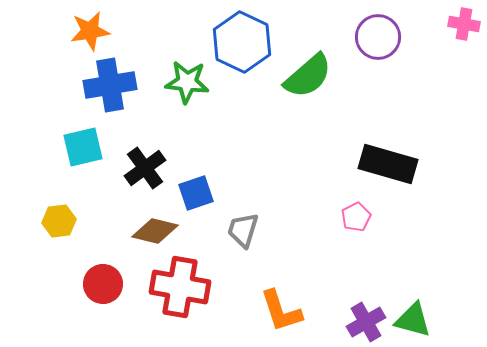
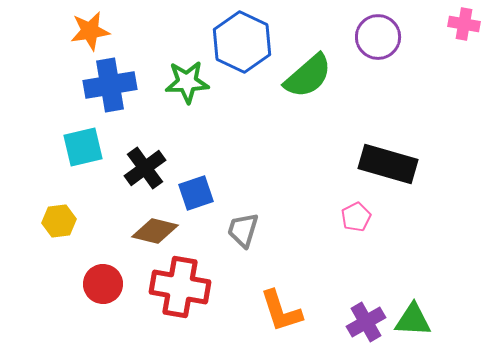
green star: rotated 9 degrees counterclockwise
green triangle: rotated 12 degrees counterclockwise
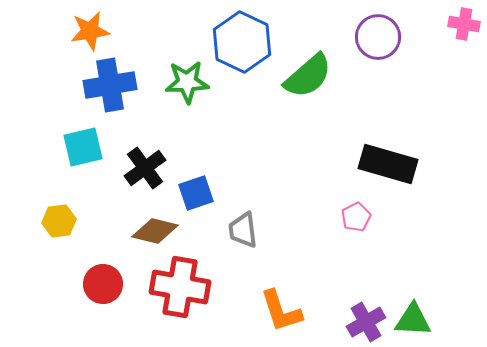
gray trapezoid: rotated 24 degrees counterclockwise
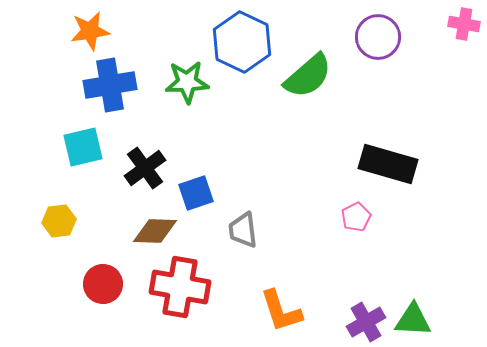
brown diamond: rotated 12 degrees counterclockwise
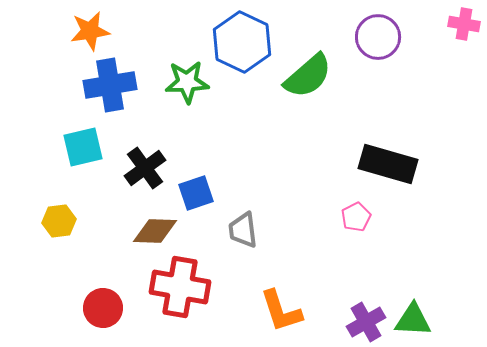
red circle: moved 24 px down
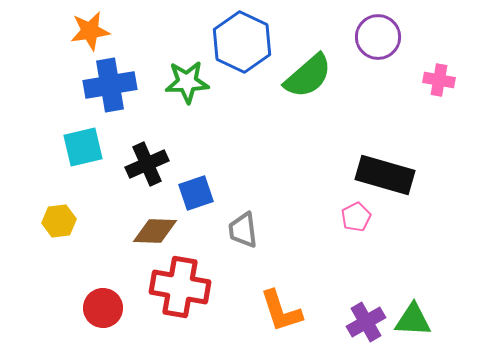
pink cross: moved 25 px left, 56 px down
black rectangle: moved 3 px left, 11 px down
black cross: moved 2 px right, 4 px up; rotated 12 degrees clockwise
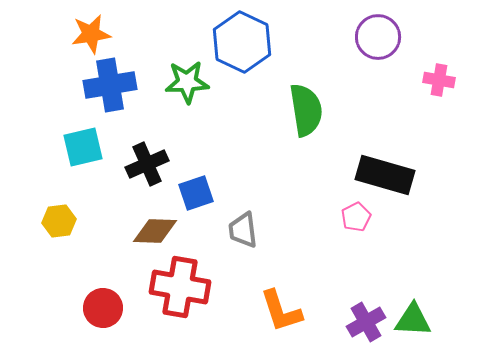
orange star: moved 1 px right, 3 px down
green semicircle: moved 2 px left, 34 px down; rotated 58 degrees counterclockwise
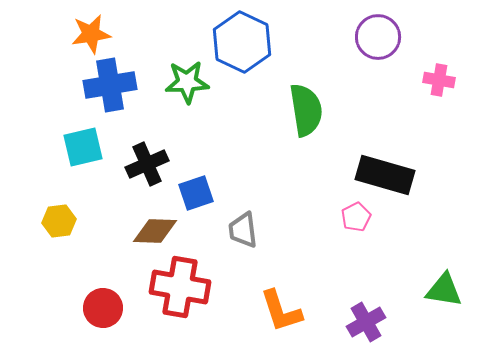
green triangle: moved 31 px right, 30 px up; rotated 6 degrees clockwise
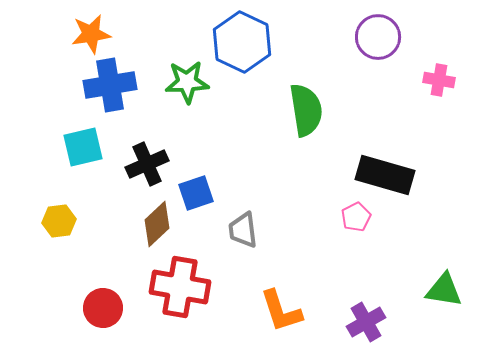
brown diamond: moved 2 px right, 7 px up; rotated 45 degrees counterclockwise
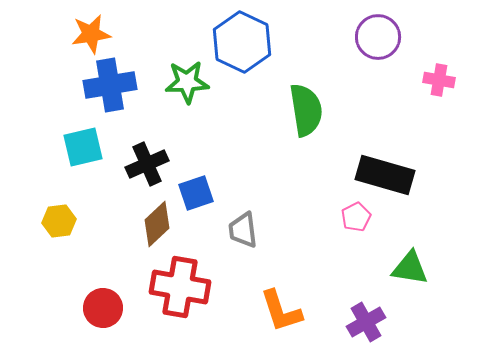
green triangle: moved 34 px left, 22 px up
